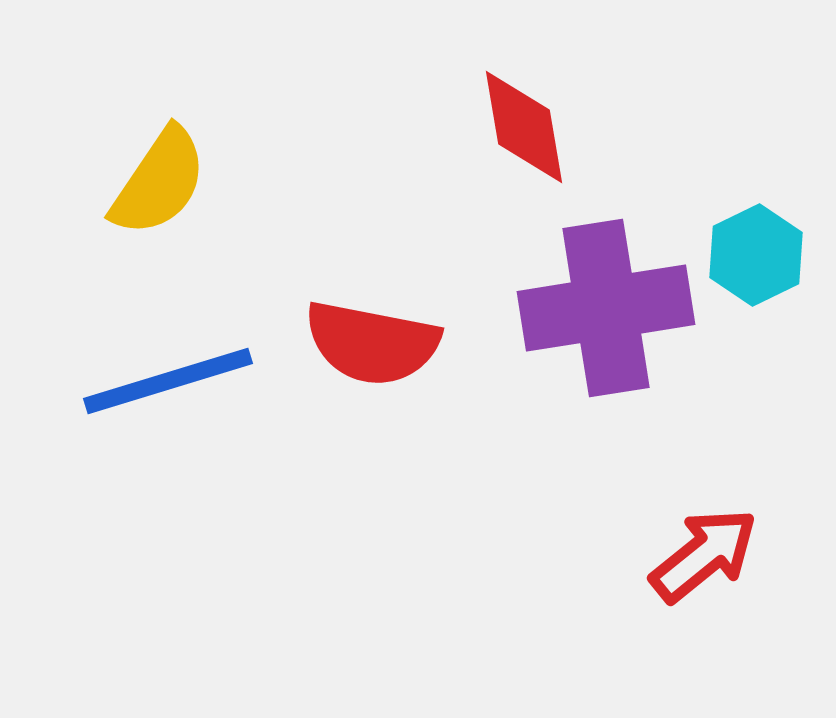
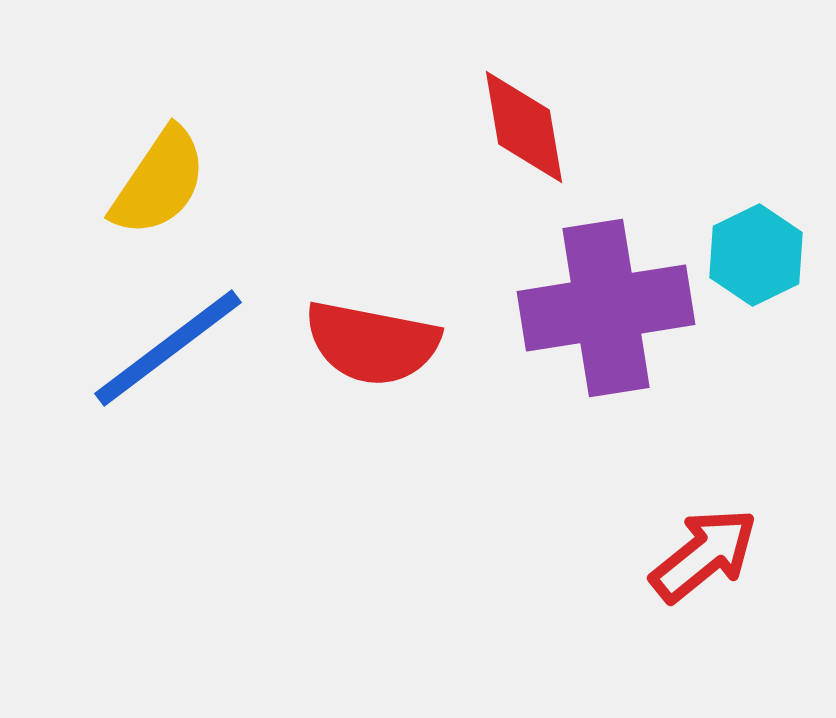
blue line: moved 33 px up; rotated 20 degrees counterclockwise
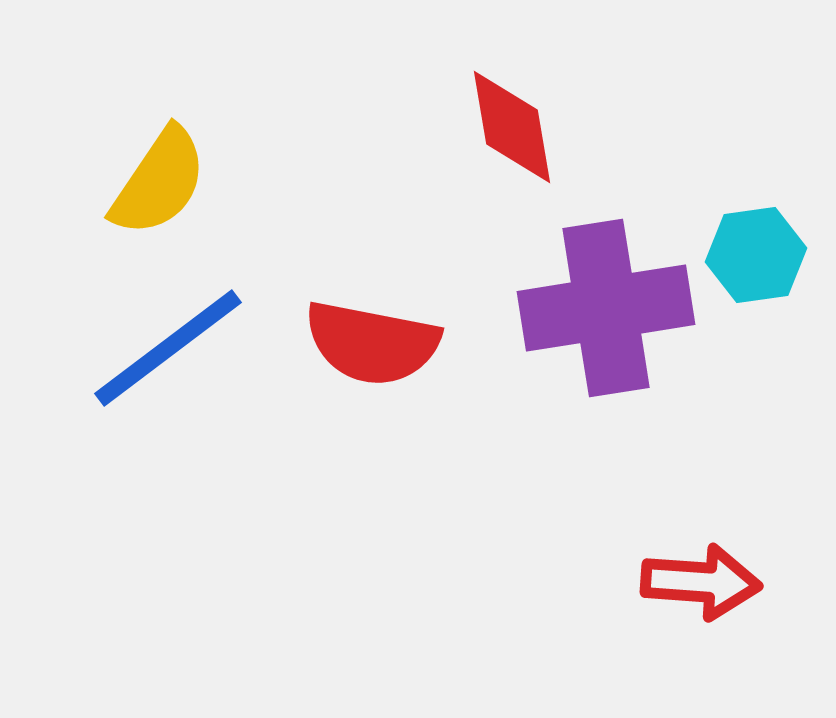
red diamond: moved 12 px left
cyan hexagon: rotated 18 degrees clockwise
red arrow: moved 3 px left, 27 px down; rotated 43 degrees clockwise
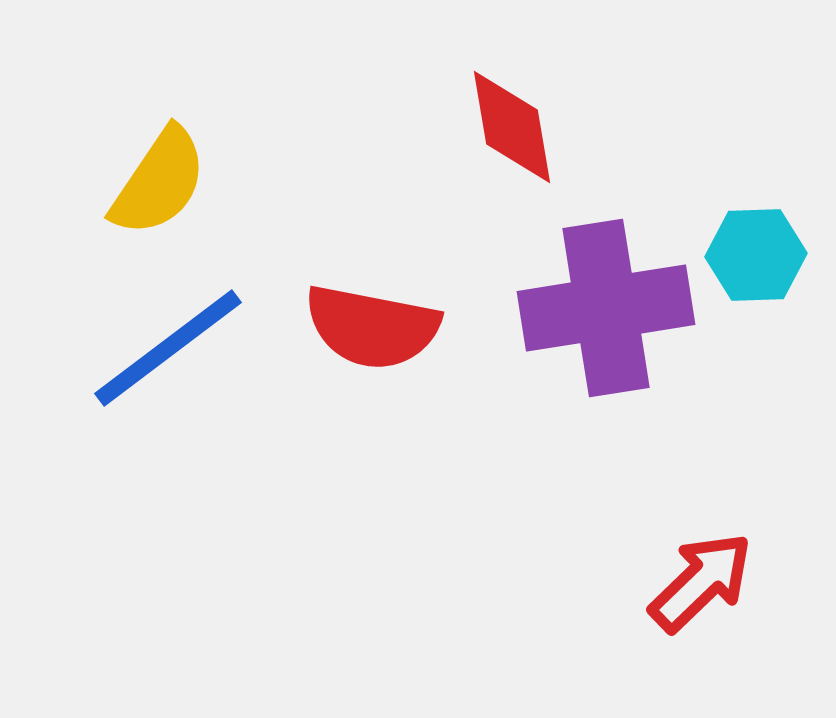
cyan hexagon: rotated 6 degrees clockwise
red semicircle: moved 16 px up
red arrow: rotated 48 degrees counterclockwise
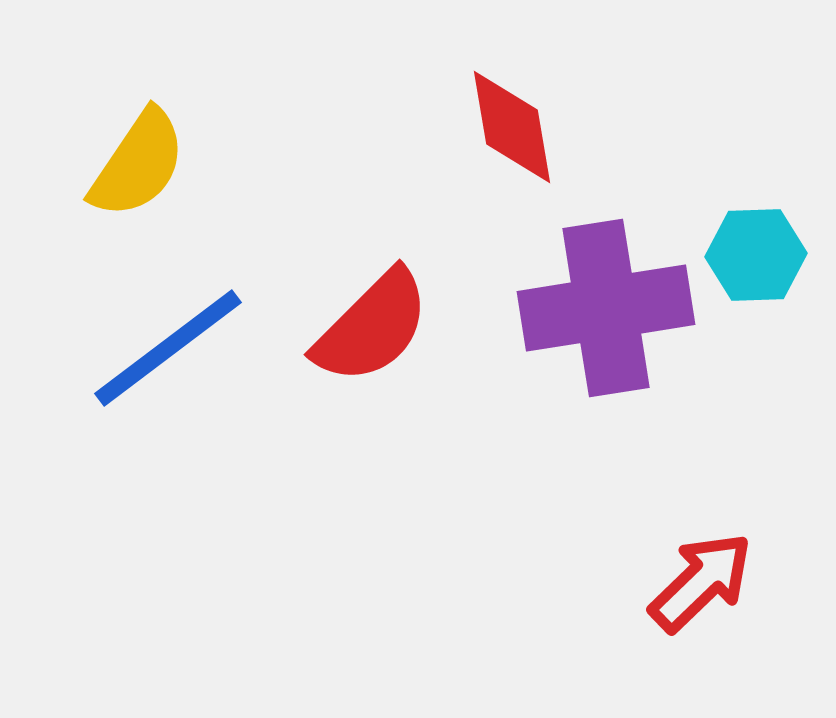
yellow semicircle: moved 21 px left, 18 px up
red semicircle: rotated 56 degrees counterclockwise
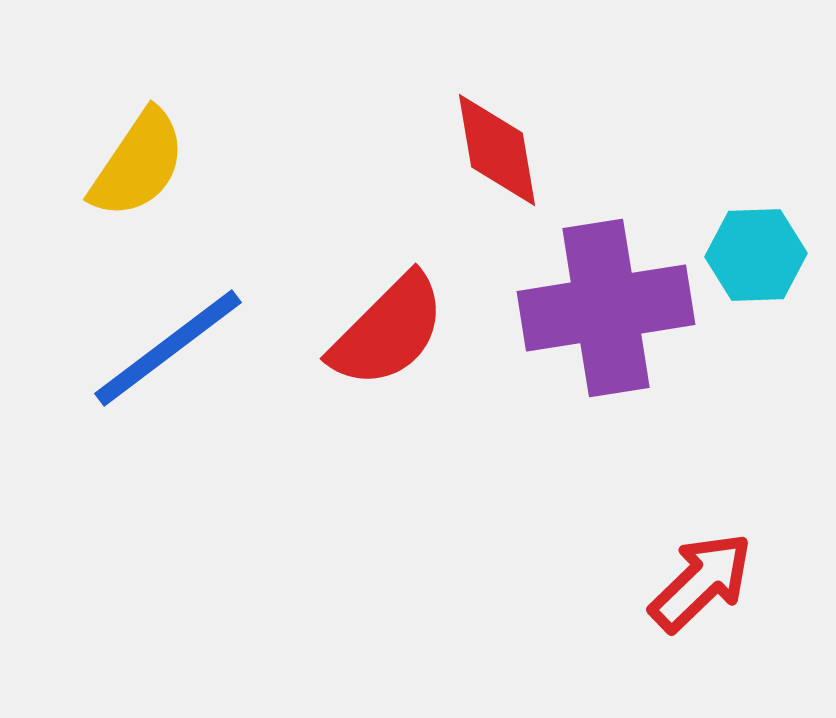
red diamond: moved 15 px left, 23 px down
red semicircle: moved 16 px right, 4 px down
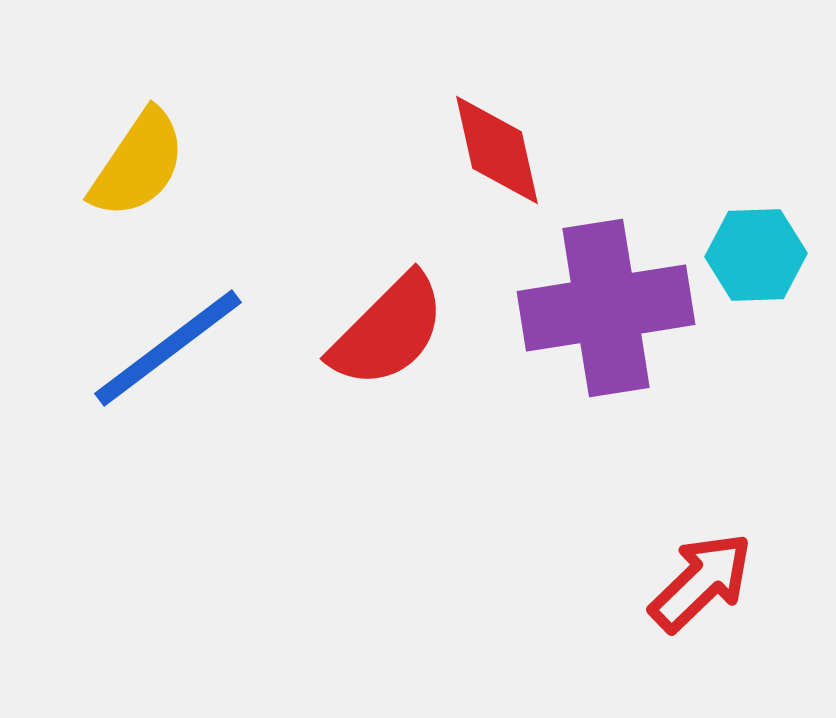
red diamond: rotated 3 degrees counterclockwise
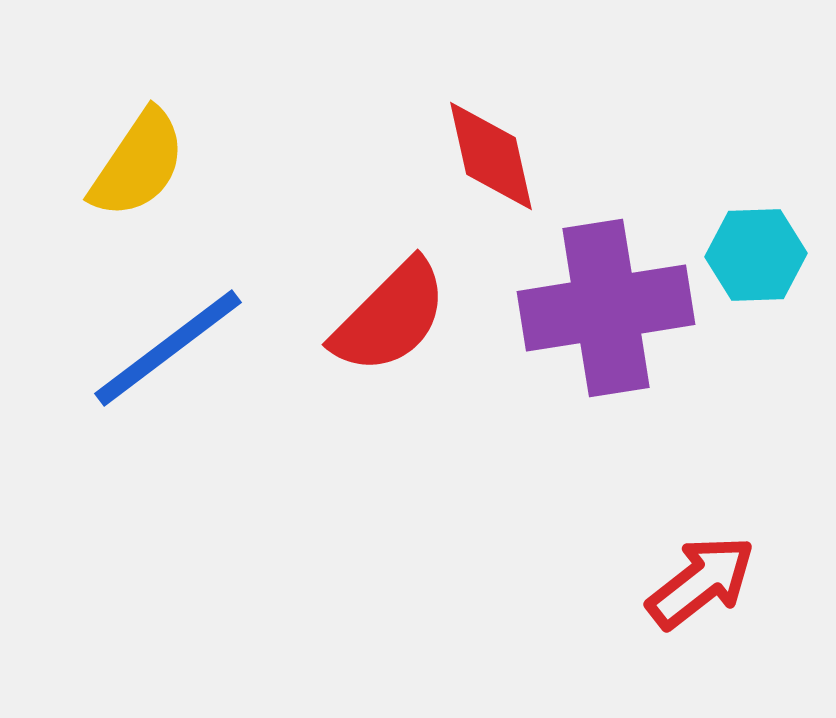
red diamond: moved 6 px left, 6 px down
red semicircle: moved 2 px right, 14 px up
red arrow: rotated 6 degrees clockwise
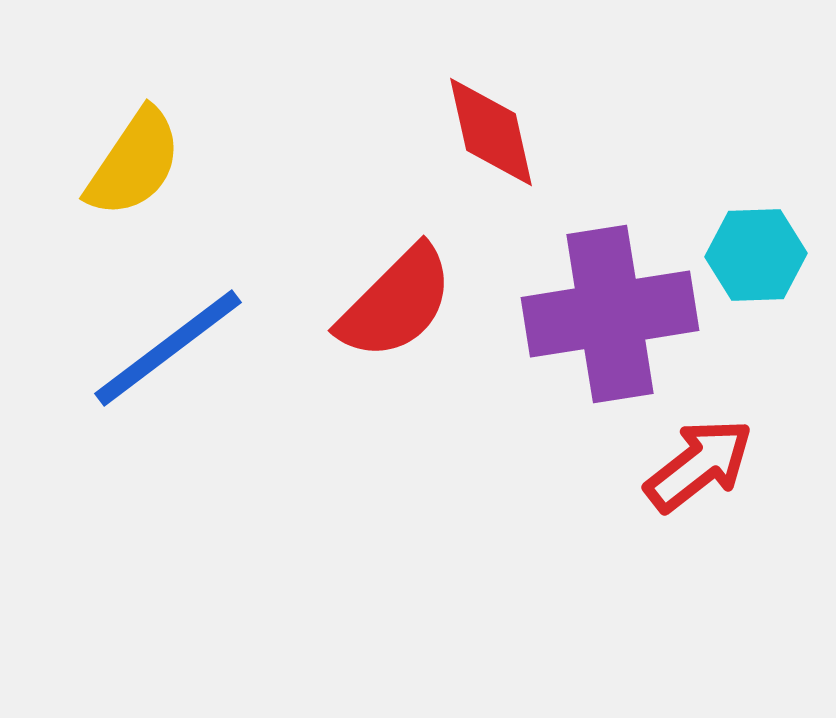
red diamond: moved 24 px up
yellow semicircle: moved 4 px left, 1 px up
purple cross: moved 4 px right, 6 px down
red semicircle: moved 6 px right, 14 px up
red arrow: moved 2 px left, 117 px up
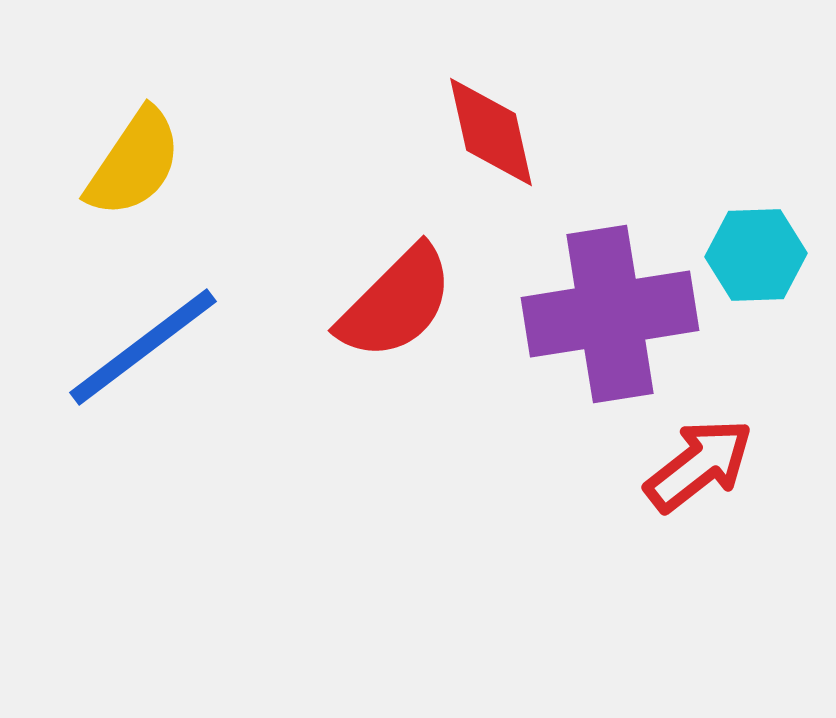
blue line: moved 25 px left, 1 px up
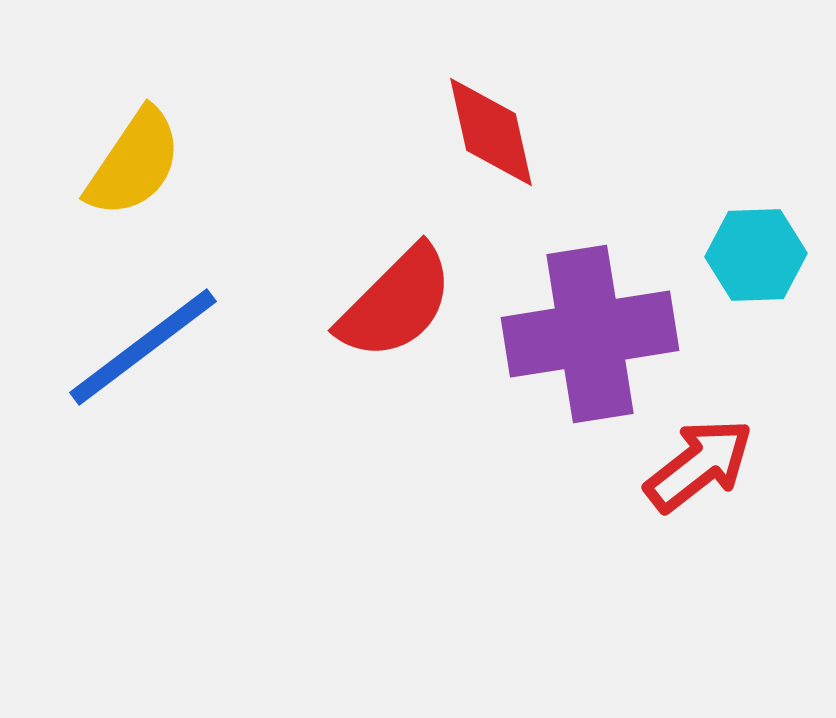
purple cross: moved 20 px left, 20 px down
